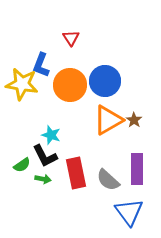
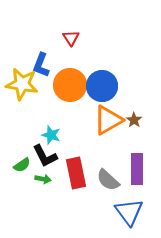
blue circle: moved 3 px left, 5 px down
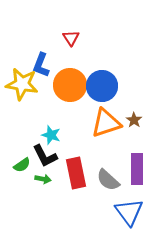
orange triangle: moved 2 px left, 3 px down; rotated 12 degrees clockwise
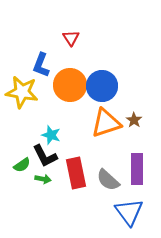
yellow star: moved 8 px down
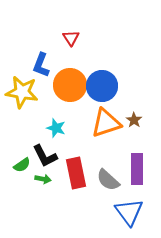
cyan star: moved 5 px right, 7 px up
